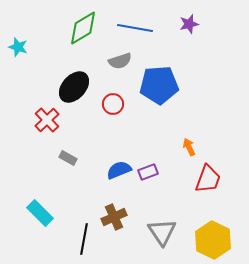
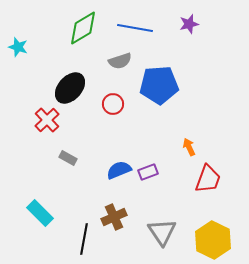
black ellipse: moved 4 px left, 1 px down
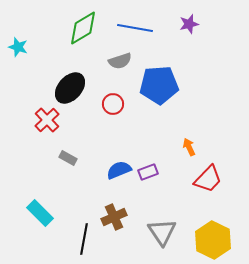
red trapezoid: rotated 24 degrees clockwise
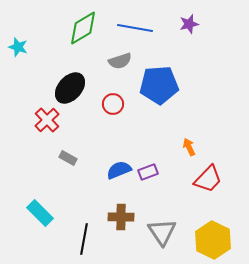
brown cross: moved 7 px right; rotated 25 degrees clockwise
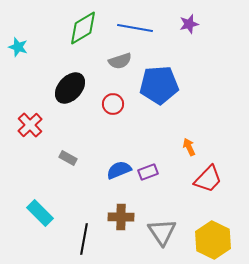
red cross: moved 17 px left, 5 px down
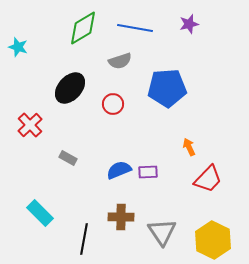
blue pentagon: moved 8 px right, 3 px down
purple rectangle: rotated 18 degrees clockwise
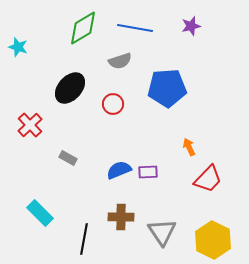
purple star: moved 2 px right, 2 px down
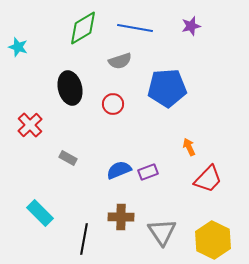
black ellipse: rotated 56 degrees counterclockwise
purple rectangle: rotated 18 degrees counterclockwise
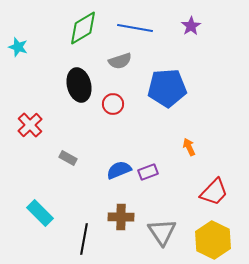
purple star: rotated 18 degrees counterclockwise
black ellipse: moved 9 px right, 3 px up
red trapezoid: moved 6 px right, 13 px down
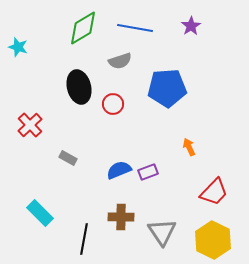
black ellipse: moved 2 px down
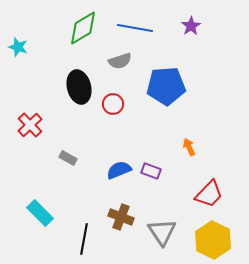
blue pentagon: moved 1 px left, 2 px up
purple rectangle: moved 3 px right, 1 px up; rotated 42 degrees clockwise
red trapezoid: moved 5 px left, 2 px down
brown cross: rotated 20 degrees clockwise
